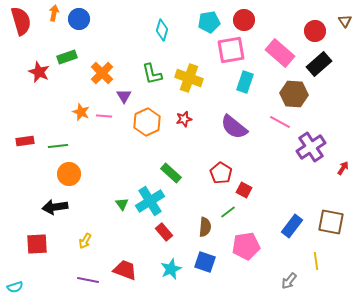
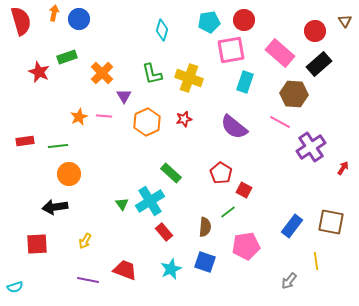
orange star at (81, 112): moved 2 px left, 5 px down; rotated 24 degrees clockwise
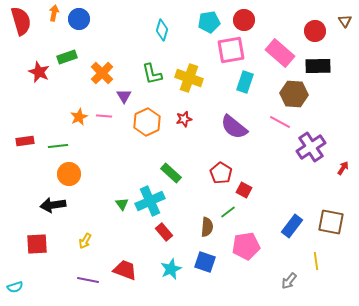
black rectangle at (319, 64): moved 1 px left, 2 px down; rotated 40 degrees clockwise
cyan cross at (150, 201): rotated 8 degrees clockwise
black arrow at (55, 207): moved 2 px left, 2 px up
brown semicircle at (205, 227): moved 2 px right
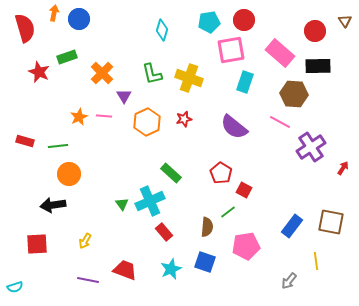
red semicircle at (21, 21): moved 4 px right, 7 px down
red rectangle at (25, 141): rotated 24 degrees clockwise
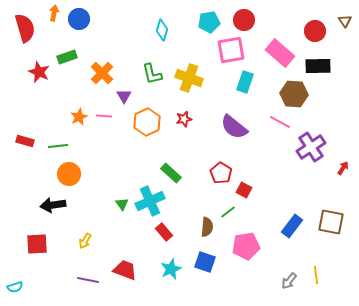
yellow line at (316, 261): moved 14 px down
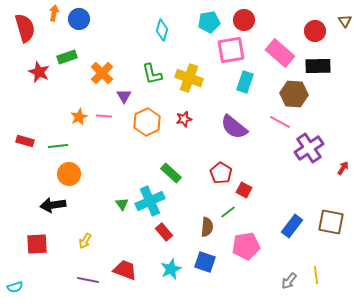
purple cross at (311, 147): moved 2 px left, 1 px down
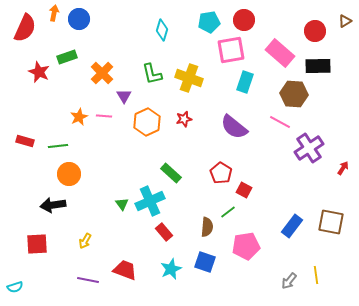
brown triangle at (345, 21): rotated 32 degrees clockwise
red semicircle at (25, 28): rotated 40 degrees clockwise
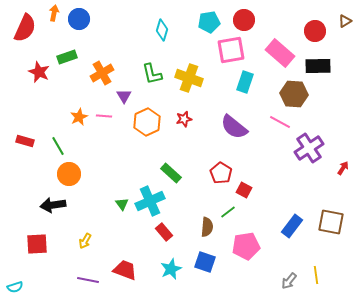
orange cross at (102, 73): rotated 15 degrees clockwise
green line at (58, 146): rotated 66 degrees clockwise
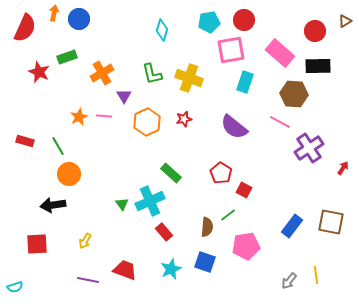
green line at (228, 212): moved 3 px down
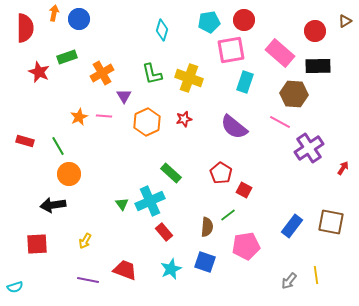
red semicircle at (25, 28): rotated 24 degrees counterclockwise
